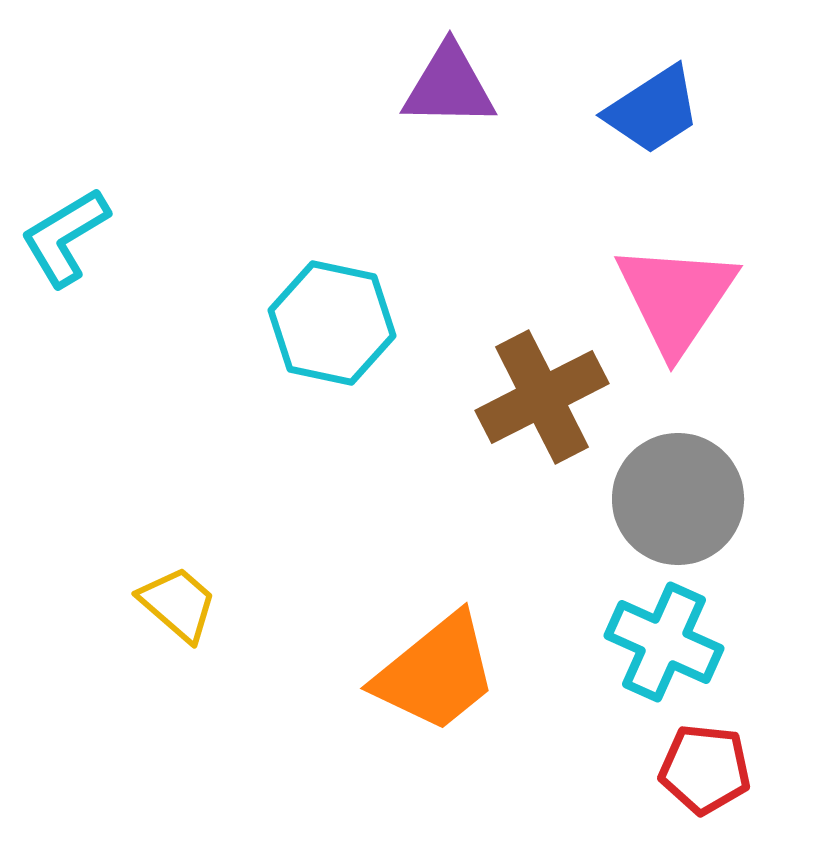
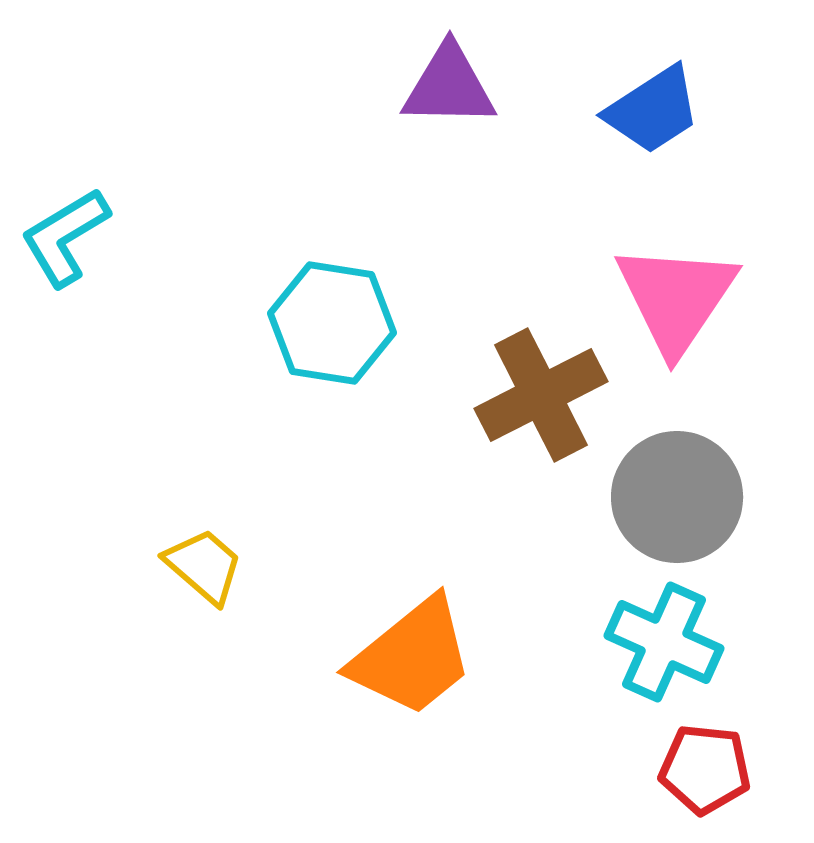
cyan hexagon: rotated 3 degrees counterclockwise
brown cross: moved 1 px left, 2 px up
gray circle: moved 1 px left, 2 px up
yellow trapezoid: moved 26 px right, 38 px up
orange trapezoid: moved 24 px left, 16 px up
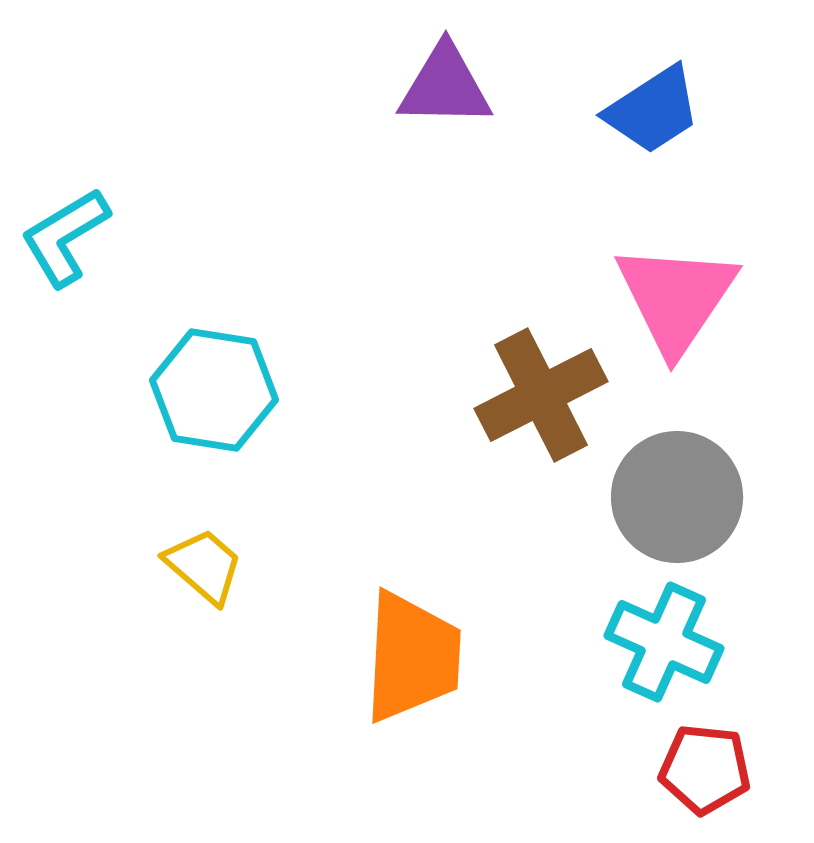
purple triangle: moved 4 px left
cyan hexagon: moved 118 px left, 67 px down
orange trapezoid: rotated 48 degrees counterclockwise
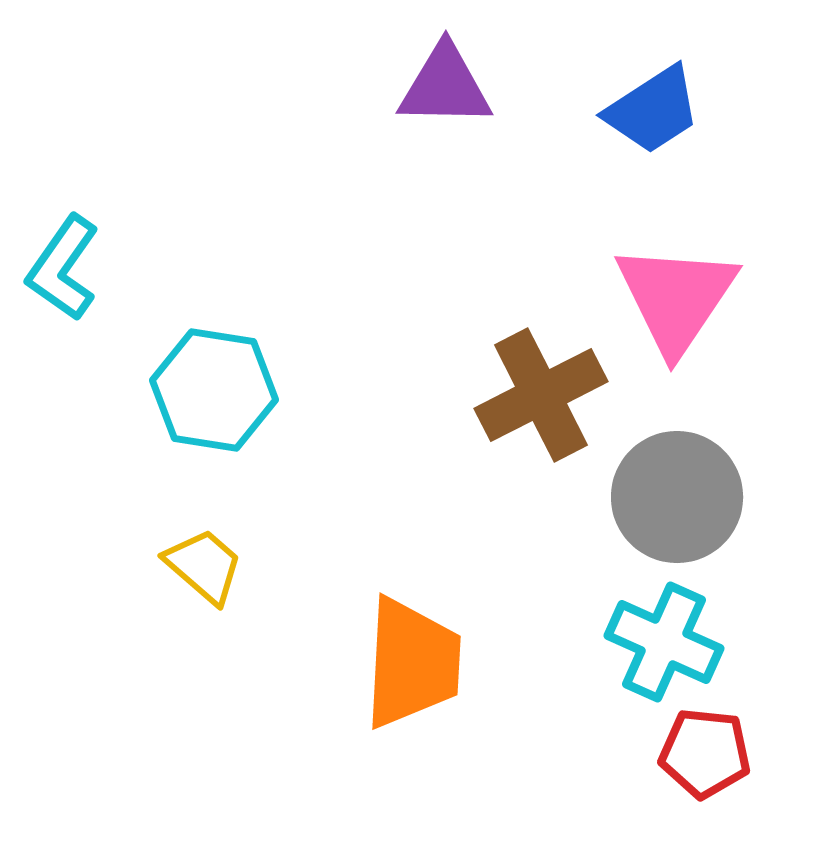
cyan L-shape: moved 2 px left, 31 px down; rotated 24 degrees counterclockwise
orange trapezoid: moved 6 px down
red pentagon: moved 16 px up
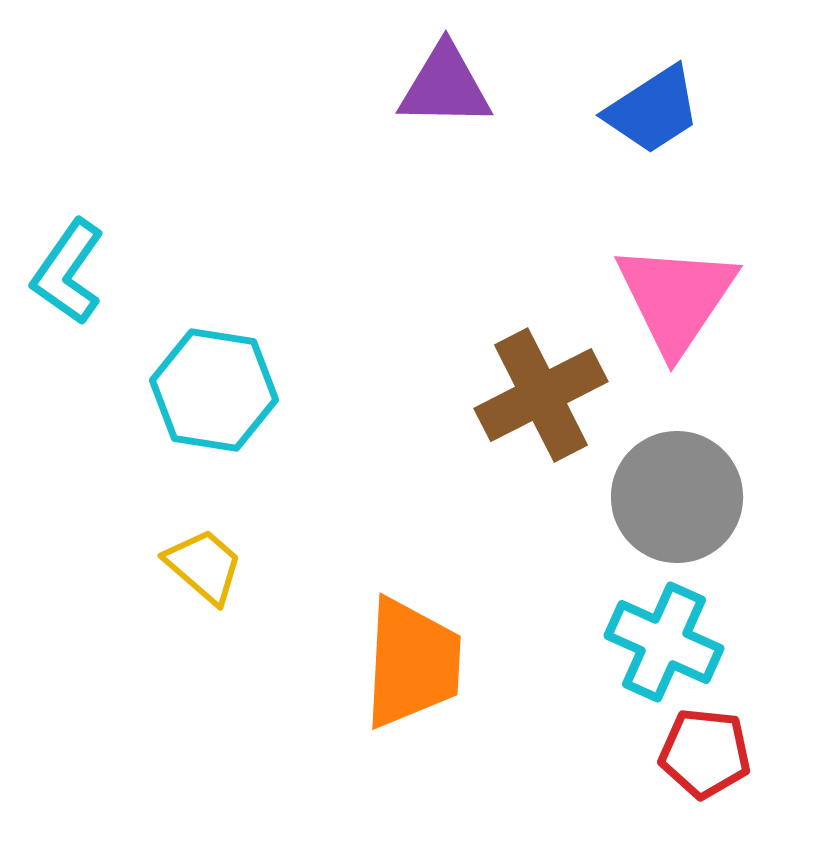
cyan L-shape: moved 5 px right, 4 px down
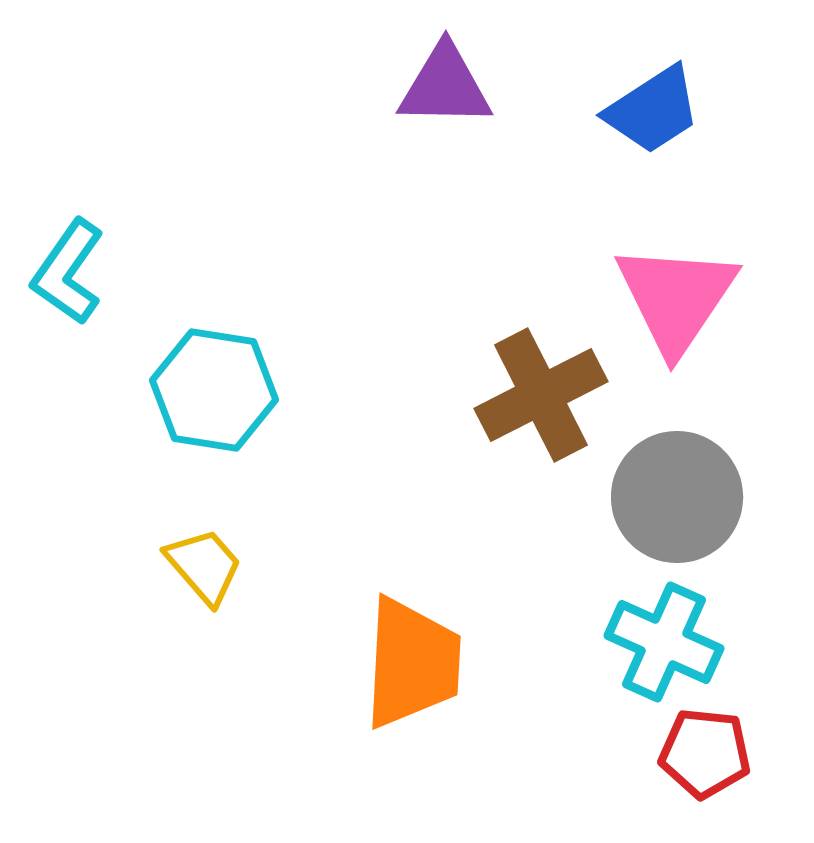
yellow trapezoid: rotated 8 degrees clockwise
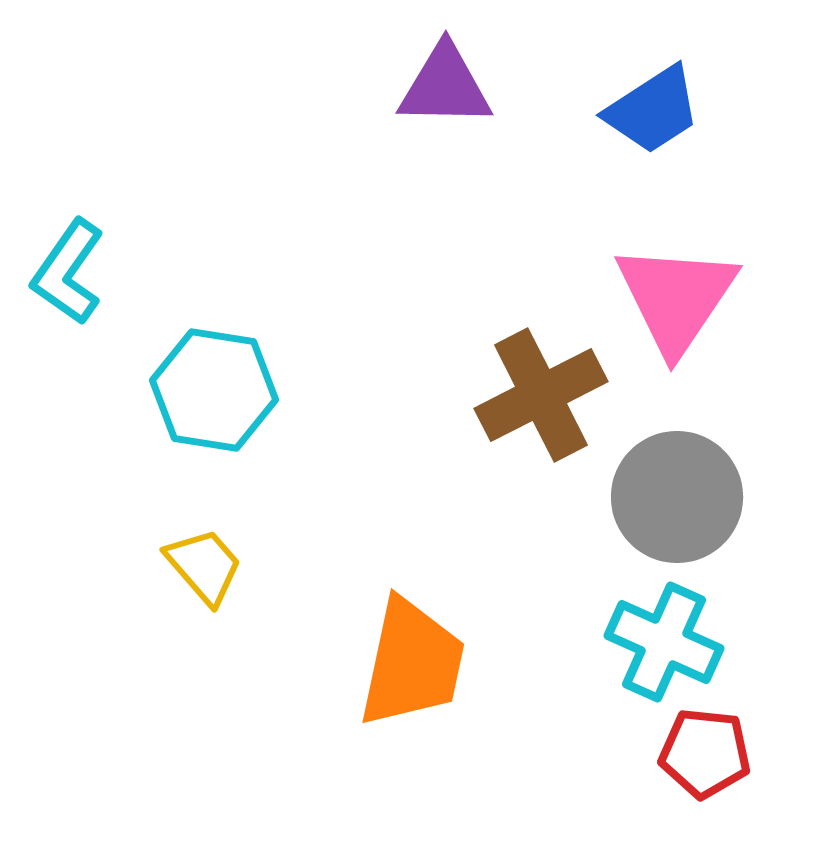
orange trapezoid: rotated 9 degrees clockwise
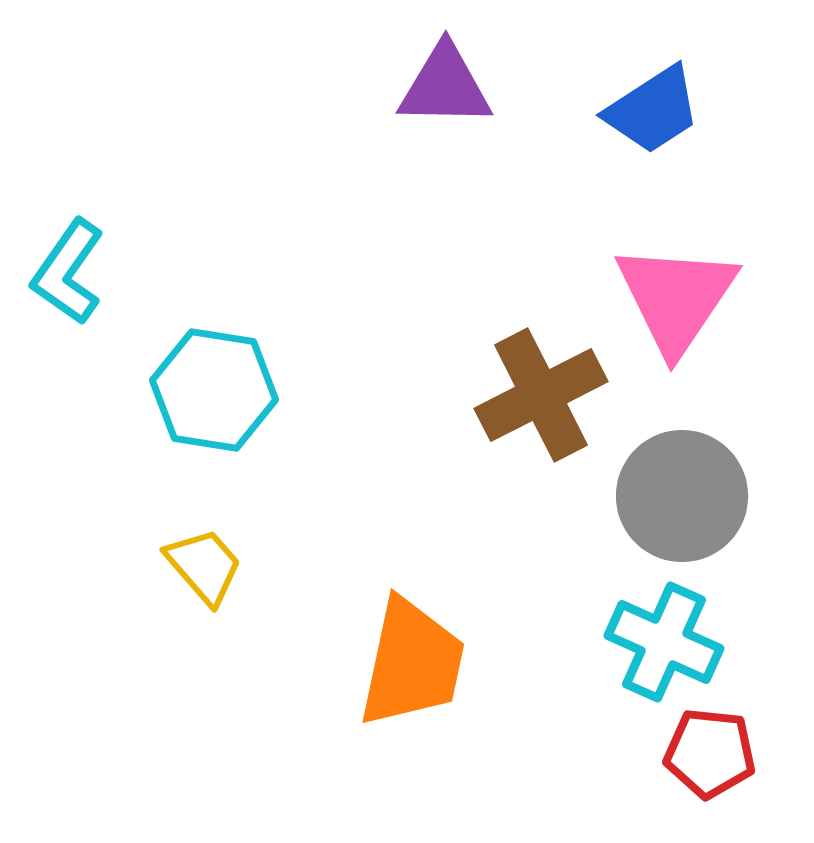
gray circle: moved 5 px right, 1 px up
red pentagon: moved 5 px right
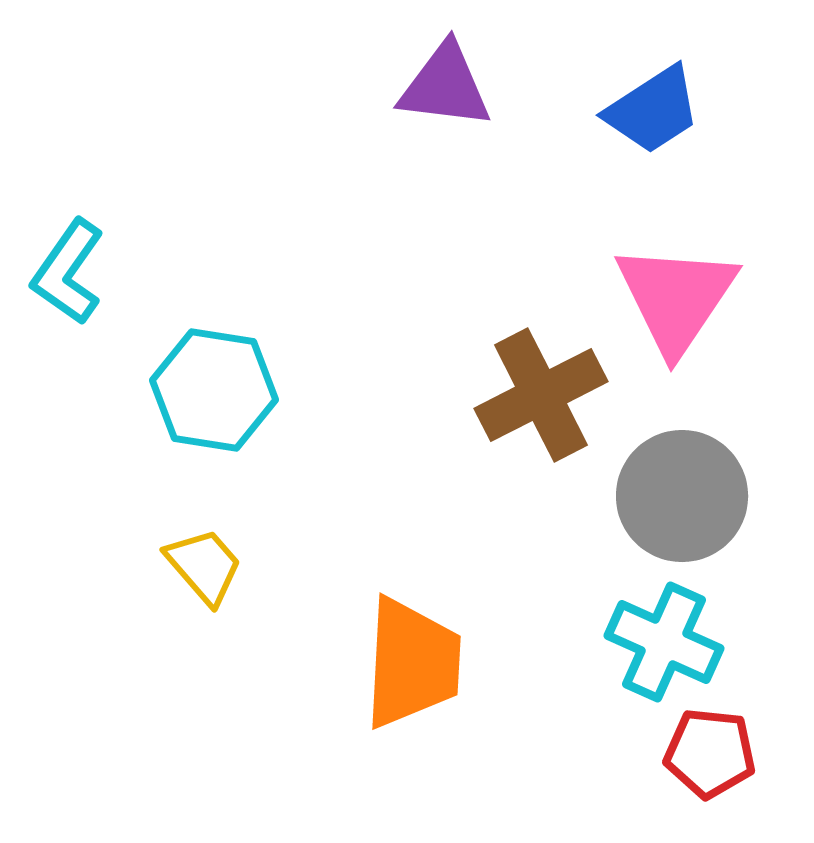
purple triangle: rotated 6 degrees clockwise
orange trapezoid: rotated 9 degrees counterclockwise
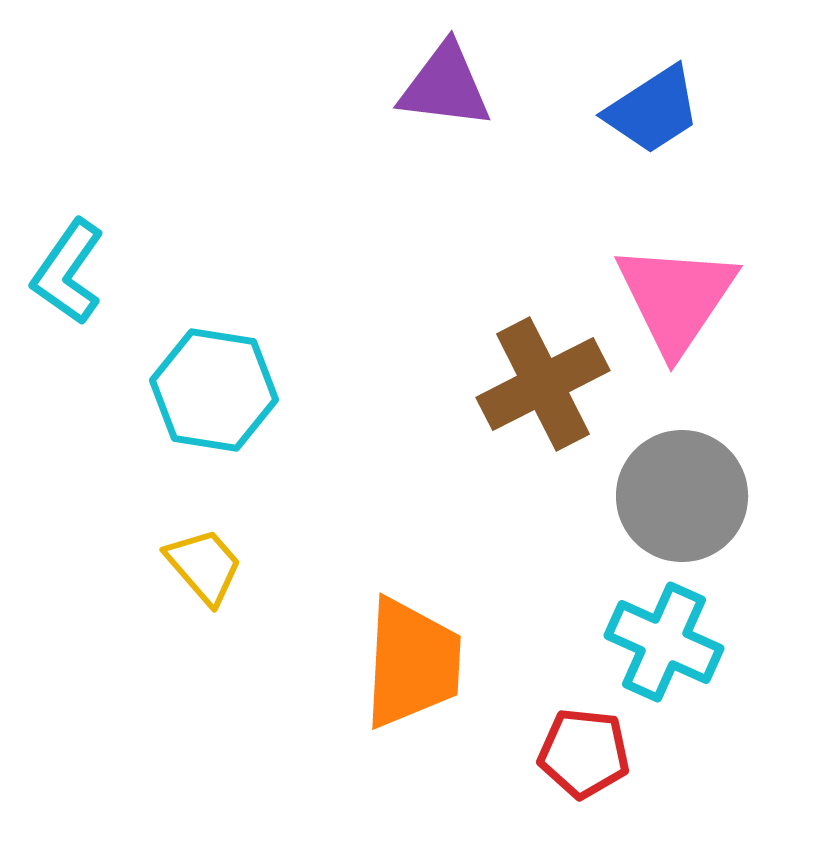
brown cross: moved 2 px right, 11 px up
red pentagon: moved 126 px left
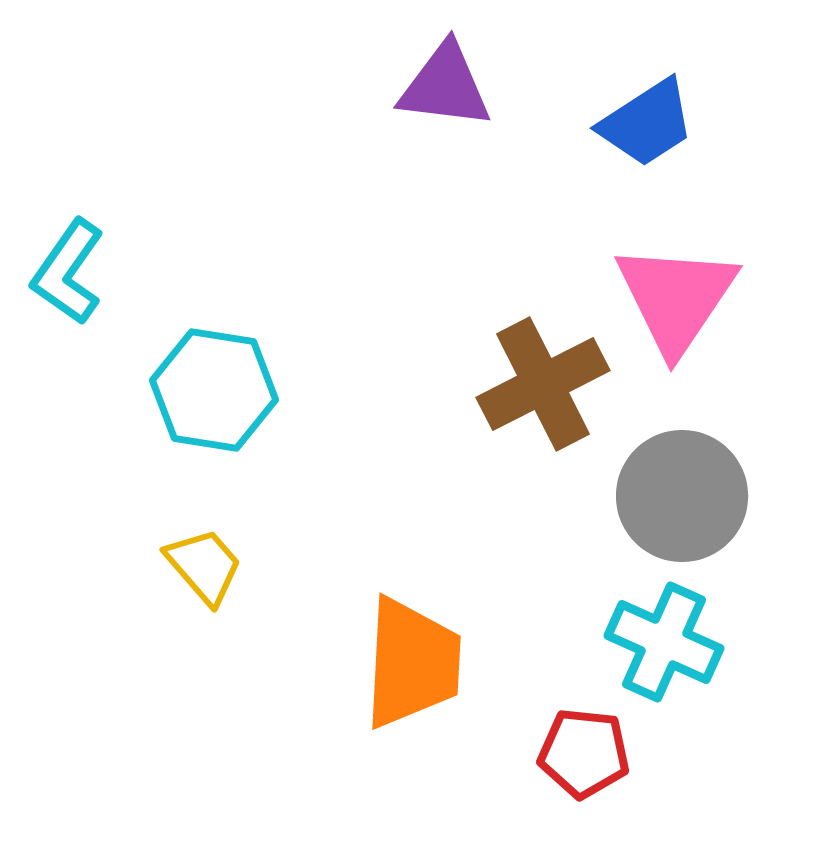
blue trapezoid: moved 6 px left, 13 px down
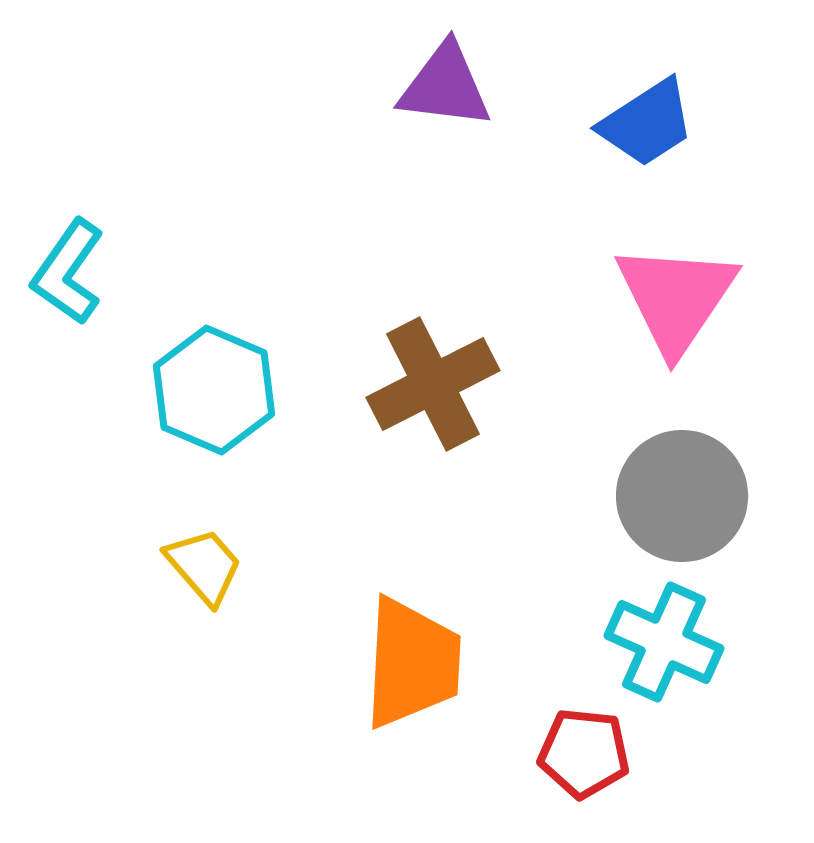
brown cross: moved 110 px left
cyan hexagon: rotated 14 degrees clockwise
